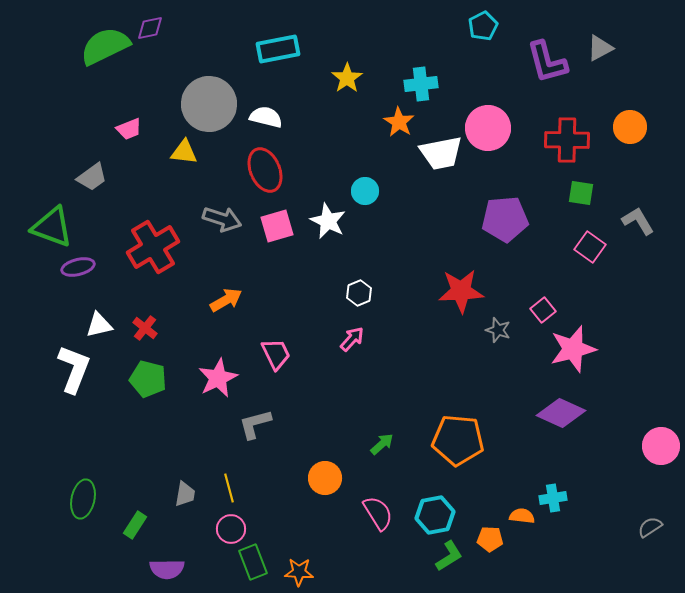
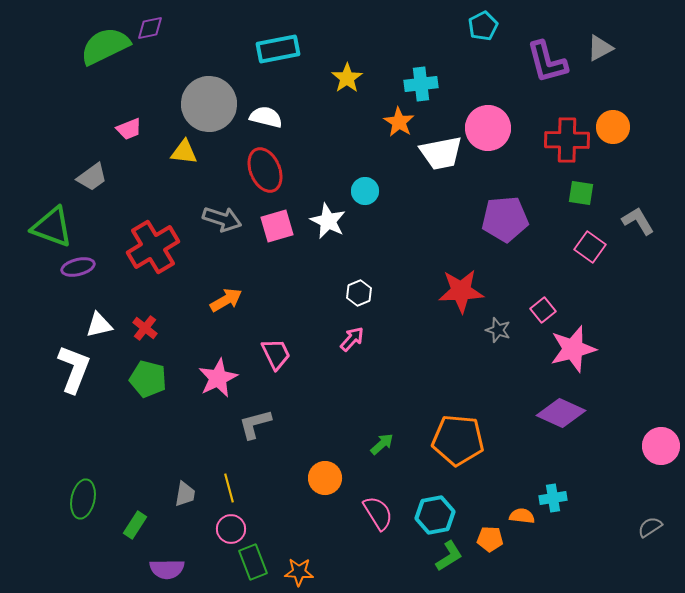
orange circle at (630, 127): moved 17 px left
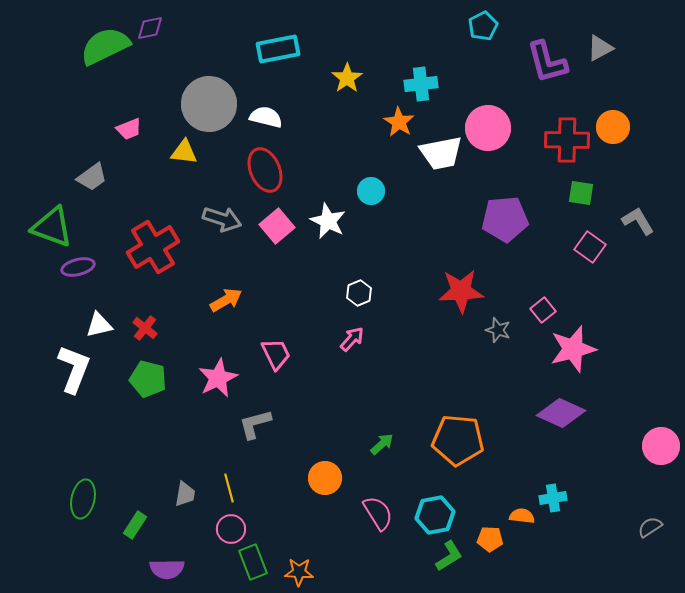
cyan circle at (365, 191): moved 6 px right
pink square at (277, 226): rotated 24 degrees counterclockwise
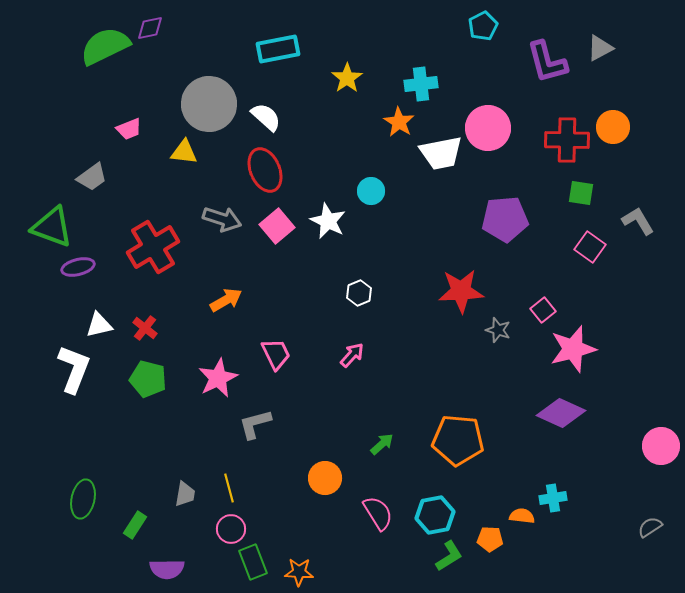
white semicircle at (266, 117): rotated 28 degrees clockwise
pink arrow at (352, 339): moved 16 px down
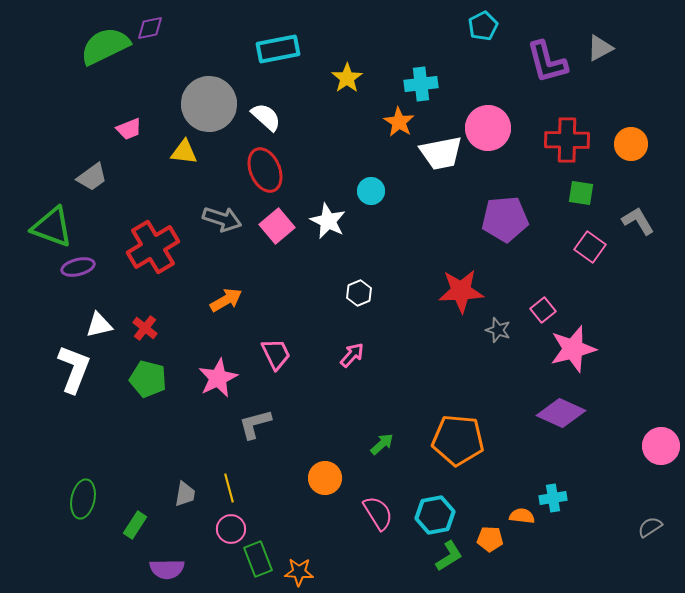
orange circle at (613, 127): moved 18 px right, 17 px down
green rectangle at (253, 562): moved 5 px right, 3 px up
